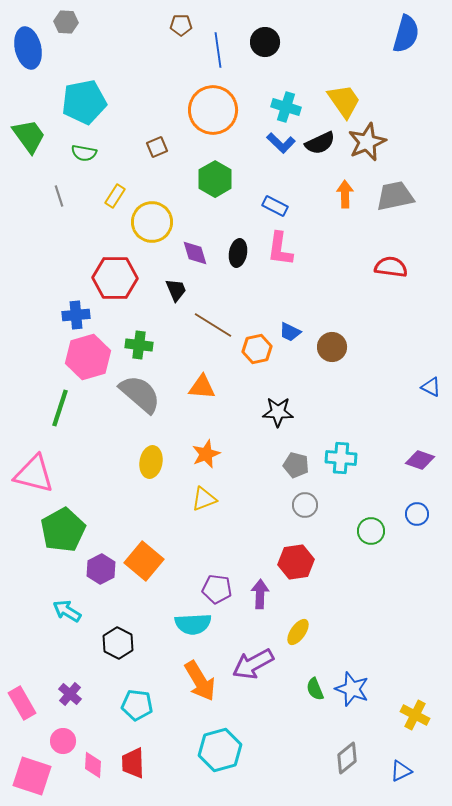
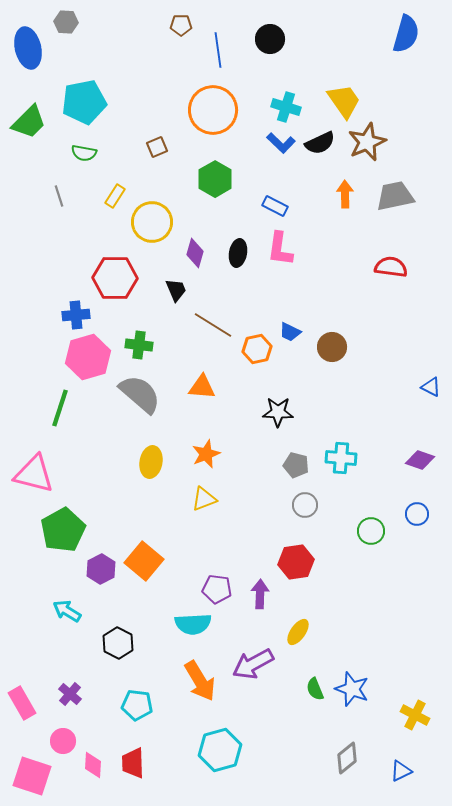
black circle at (265, 42): moved 5 px right, 3 px up
green trapezoid at (29, 136): moved 14 px up; rotated 81 degrees clockwise
purple diamond at (195, 253): rotated 32 degrees clockwise
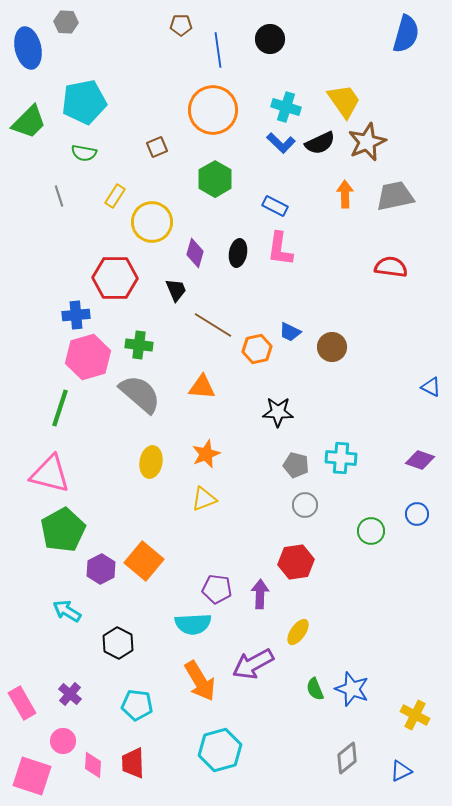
pink triangle at (34, 474): moved 16 px right
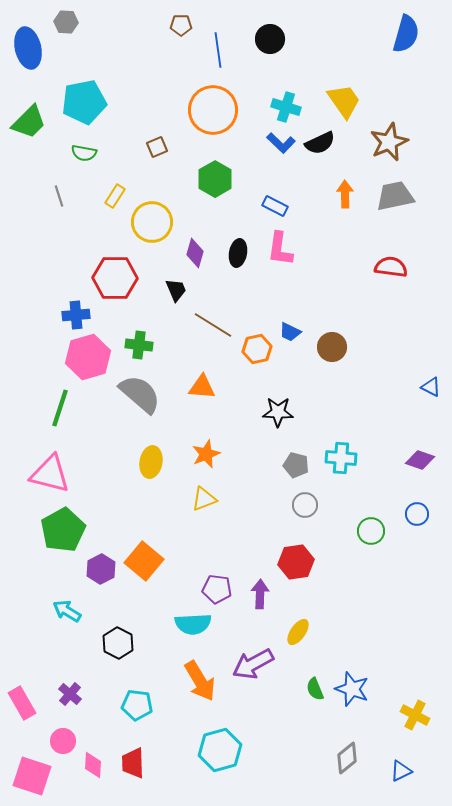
brown star at (367, 142): moved 22 px right
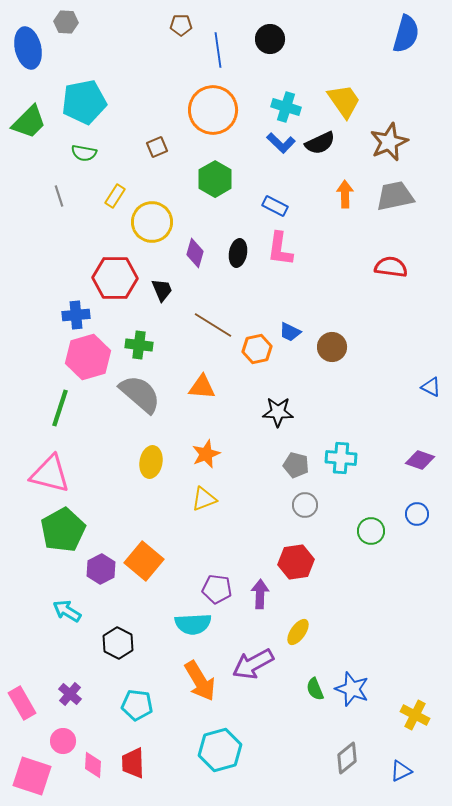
black trapezoid at (176, 290): moved 14 px left
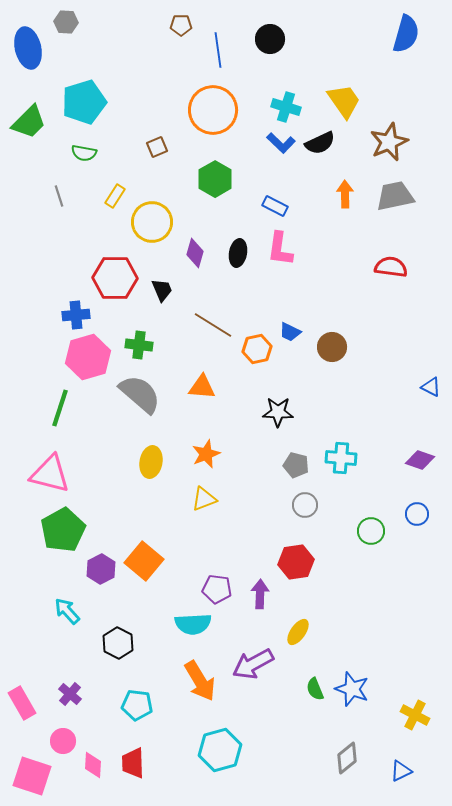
cyan pentagon at (84, 102): rotated 6 degrees counterclockwise
cyan arrow at (67, 611): rotated 16 degrees clockwise
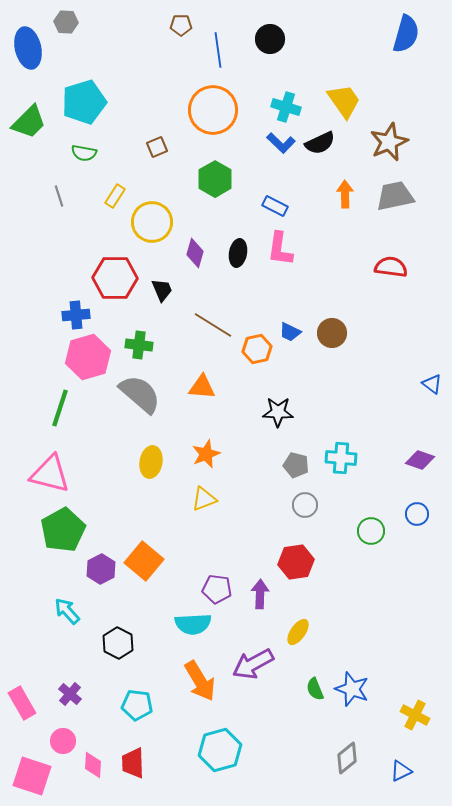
brown circle at (332, 347): moved 14 px up
blue triangle at (431, 387): moved 1 px right, 3 px up; rotated 10 degrees clockwise
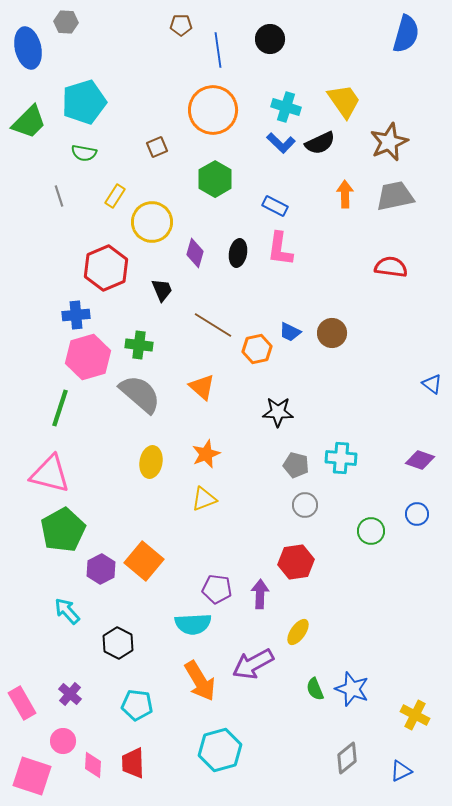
red hexagon at (115, 278): moved 9 px left, 10 px up; rotated 24 degrees counterclockwise
orange triangle at (202, 387): rotated 36 degrees clockwise
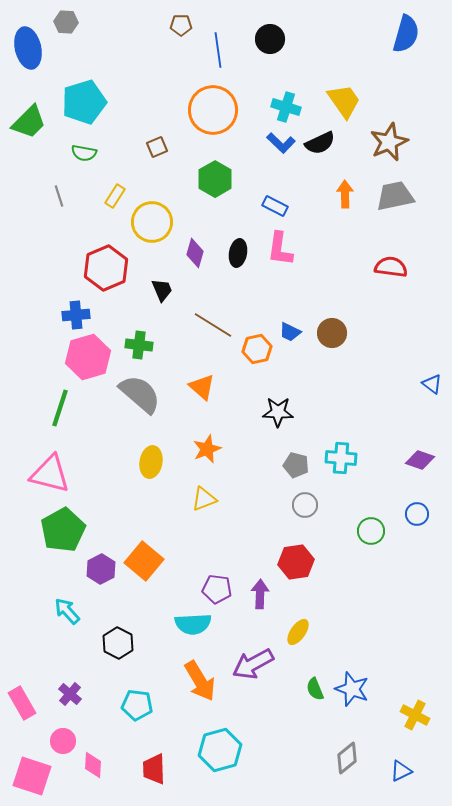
orange star at (206, 454): moved 1 px right, 5 px up
red trapezoid at (133, 763): moved 21 px right, 6 px down
